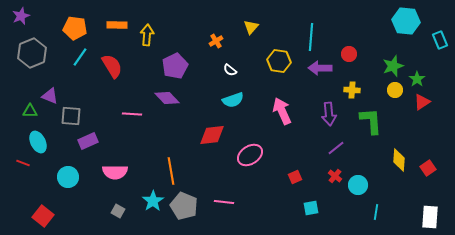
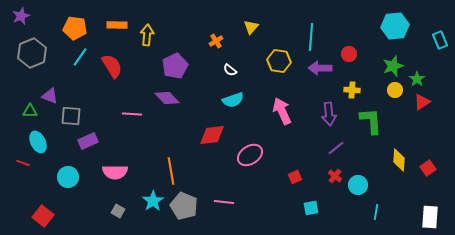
cyan hexagon at (406, 21): moved 11 px left, 5 px down; rotated 12 degrees counterclockwise
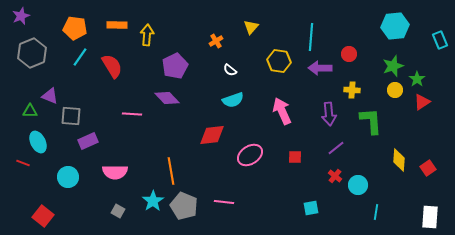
red square at (295, 177): moved 20 px up; rotated 24 degrees clockwise
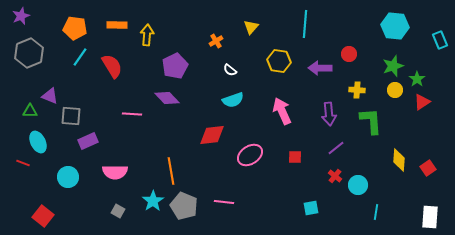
cyan hexagon at (395, 26): rotated 12 degrees clockwise
cyan line at (311, 37): moved 6 px left, 13 px up
gray hexagon at (32, 53): moved 3 px left
yellow cross at (352, 90): moved 5 px right
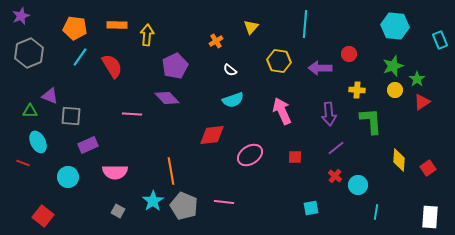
purple rectangle at (88, 141): moved 4 px down
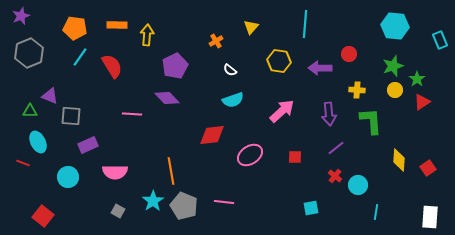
pink arrow at (282, 111): rotated 72 degrees clockwise
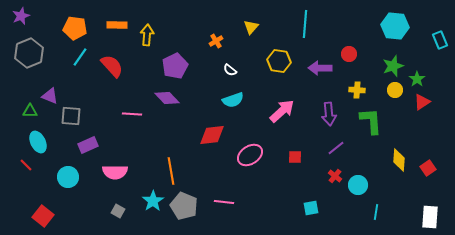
red semicircle at (112, 66): rotated 10 degrees counterclockwise
red line at (23, 163): moved 3 px right, 2 px down; rotated 24 degrees clockwise
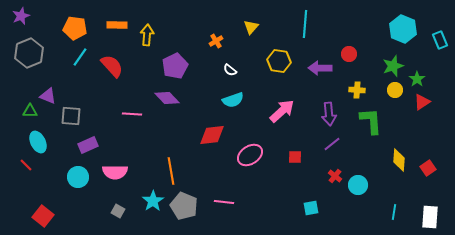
cyan hexagon at (395, 26): moved 8 px right, 3 px down; rotated 16 degrees clockwise
purple triangle at (50, 96): moved 2 px left
purple line at (336, 148): moved 4 px left, 4 px up
cyan circle at (68, 177): moved 10 px right
cyan line at (376, 212): moved 18 px right
